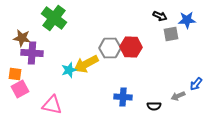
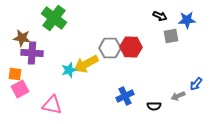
gray square: moved 2 px down
blue cross: moved 2 px right, 1 px up; rotated 30 degrees counterclockwise
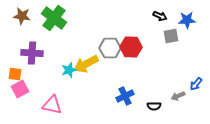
brown star: moved 22 px up
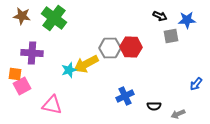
pink square: moved 2 px right, 3 px up
gray arrow: moved 18 px down
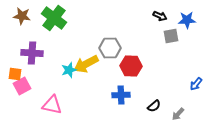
red hexagon: moved 19 px down
blue cross: moved 4 px left, 1 px up; rotated 24 degrees clockwise
black semicircle: rotated 40 degrees counterclockwise
gray arrow: rotated 24 degrees counterclockwise
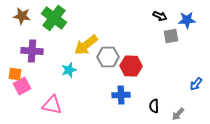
gray hexagon: moved 2 px left, 9 px down
purple cross: moved 2 px up
yellow arrow: moved 19 px up; rotated 10 degrees counterclockwise
black semicircle: rotated 128 degrees clockwise
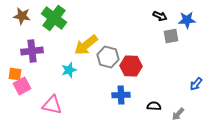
purple cross: rotated 10 degrees counterclockwise
gray hexagon: rotated 15 degrees clockwise
black semicircle: rotated 96 degrees clockwise
